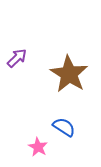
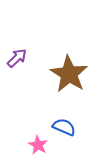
blue semicircle: rotated 10 degrees counterclockwise
pink star: moved 2 px up
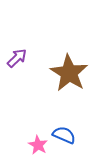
brown star: moved 1 px up
blue semicircle: moved 8 px down
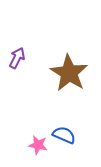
purple arrow: rotated 20 degrees counterclockwise
pink star: rotated 18 degrees counterclockwise
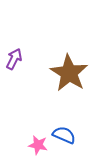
purple arrow: moved 3 px left, 1 px down
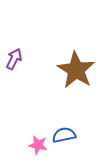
brown star: moved 7 px right, 3 px up
blue semicircle: rotated 35 degrees counterclockwise
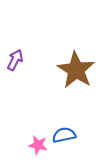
purple arrow: moved 1 px right, 1 px down
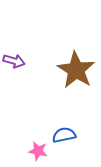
purple arrow: moved 1 px left, 1 px down; rotated 80 degrees clockwise
pink star: moved 6 px down
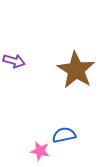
pink star: moved 2 px right
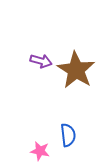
purple arrow: moved 27 px right
blue semicircle: moved 4 px right; rotated 95 degrees clockwise
